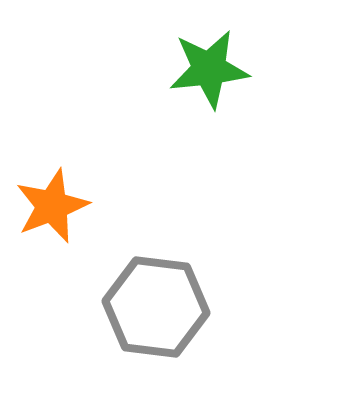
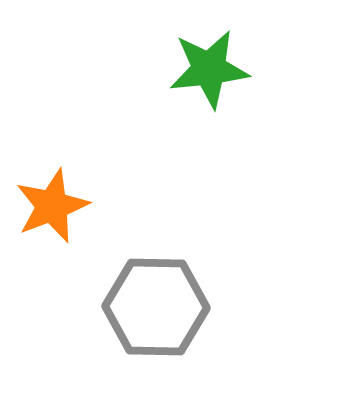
gray hexagon: rotated 6 degrees counterclockwise
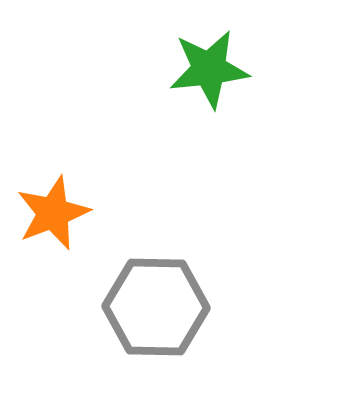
orange star: moved 1 px right, 7 px down
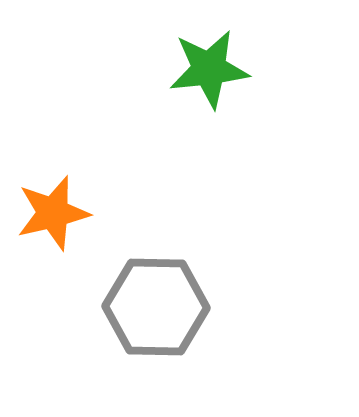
orange star: rotated 8 degrees clockwise
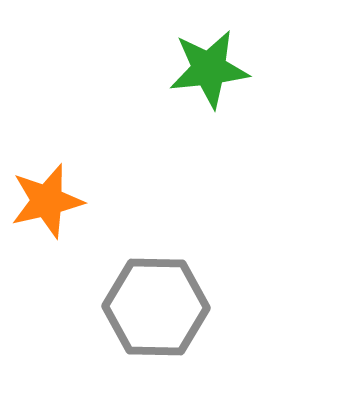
orange star: moved 6 px left, 12 px up
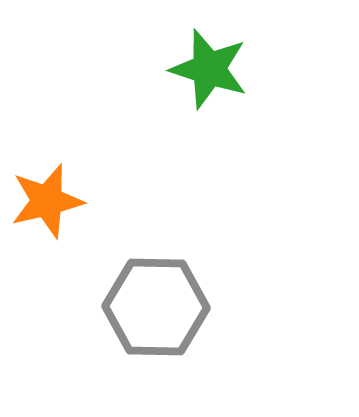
green star: rotated 24 degrees clockwise
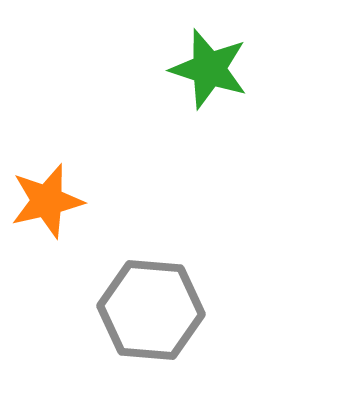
gray hexagon: moved 5 px left, 3 px down; rotated 4 degrees clockwise
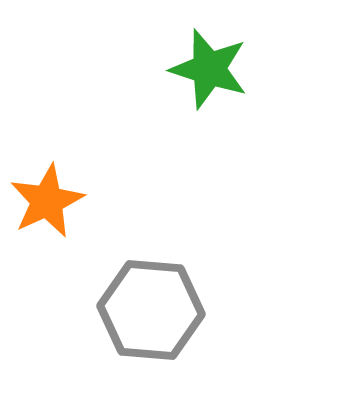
orange star: rotated 12 degrees counterclockwise
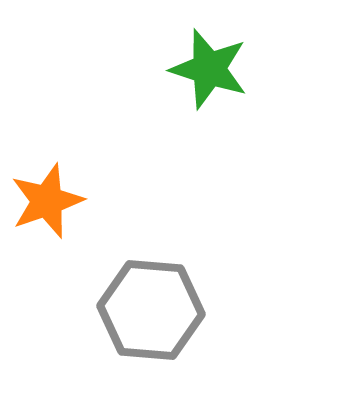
orange star: rotated 6 degrees clockwise
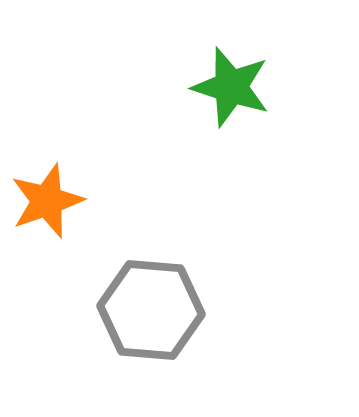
green star: moved 22 px right, 18 px down
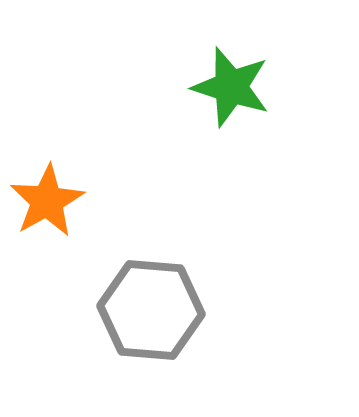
orange star: rotated 10 degrees counterclockwise
